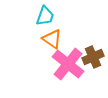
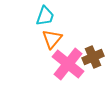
orange triangle: rotated 35 degrees clockwise
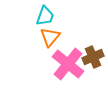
orange triangle: moved 2 px left, 2 px up
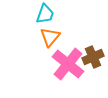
cyan trapezoid: moved 2 px up
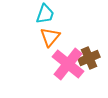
brown cross: moved 4 px left, 1 px down
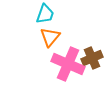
brown cross: moved 3 px right
pink cross: rotated 16 degrees counterclockwise
